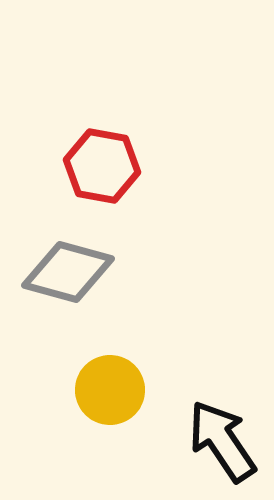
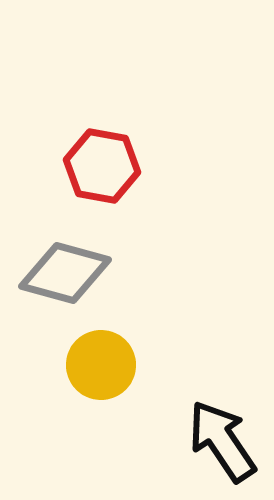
gray diamond: moved 3 px left, 1 px down
yellow circle: moved 9 px left, 25 px up
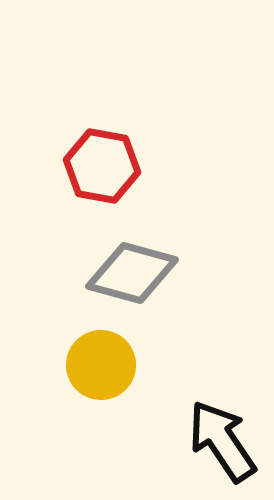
gray diamond: moved 67 px right
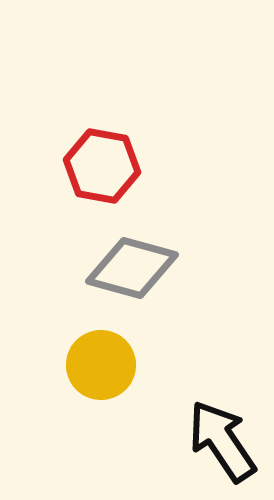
gray diamond: moved 5 px up
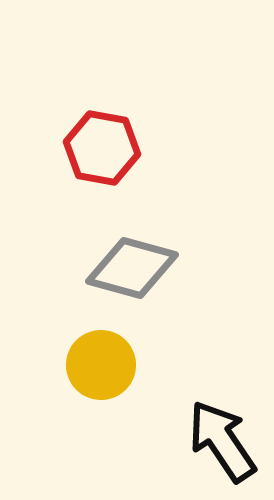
red hexagon: moved 18 px up
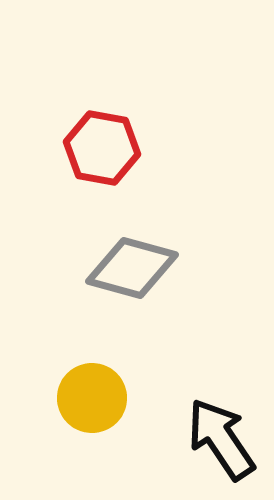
yellow circle: moved 9 px left, 33 px down
black arrow: moved 1 px left, 2 px up
